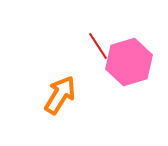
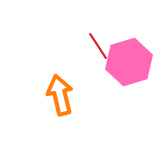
orange arrow: rotated 45 degrees counterclockwise
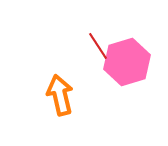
pink hexagon: moved 2 px left
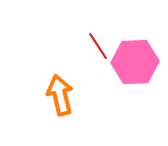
pink hexagon: moved 8 px right; rotated 15 degrees clockwise
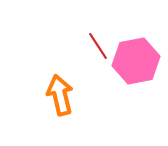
pink hexagon: moved 1 px right, 1 px up; rotated 9 degrees counterclockwise
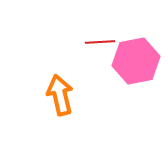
red line: moved 2 px right, 4 px up; rotated 60 degrees counterclockwise
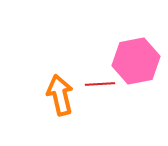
red line: moved 42 px down
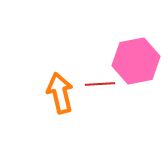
orange arrow: moved 2 px up
